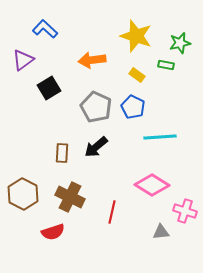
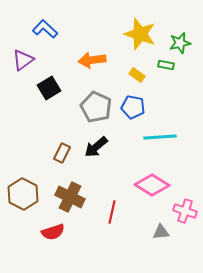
yellow star: moved 4 px right, 2 px up
blue pentagon: rotated 15 degrees counterclockwise
brown rectangle: rotated 24 degrees clockwise
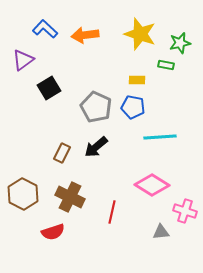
orange arrow: moved 7 px left, 25 px up
yellow rectangle: moved 5 px down; rotated 35 degrees counterclockwise
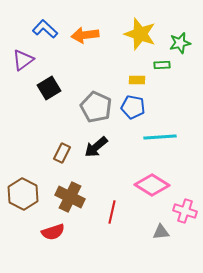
green rectangle: moved 4 px left; rotated 14 degrees counterclockwise
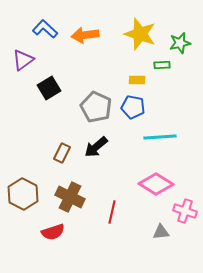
pink diamond: moved 4 px right, 1 px up
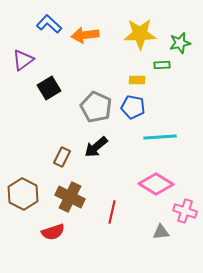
blue L-shape: moved 4 px right, 5 px up
yellow star: rotated 20 degrees counterclockwise
brown rectangle: moved 4 px down
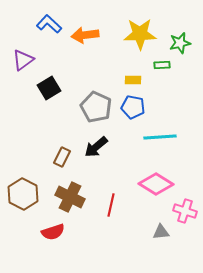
yellow rectangle: moved 4 px left
red line: moved 1 px left, 7 px up
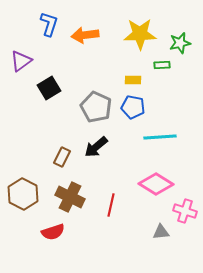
blue L-shape: rotated 65 degrees clockwise
purple triangle: moved 2 px left, 1 px down
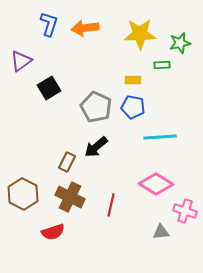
orange arrow: moved 7 px up
brown rectangle: moved 5 px right, 5 px down
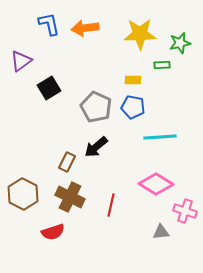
blue L-shape: rotated 30 degrees counterclockwise
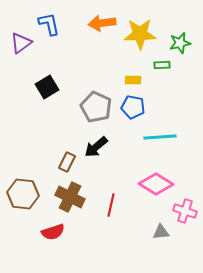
orange arrow: moved 17 px right, 5 px up
purple triangle: moved 18 px up
black square: moved 2 px left, 1 px up
brown hexagon: rotated 20 degrees counterclockwise
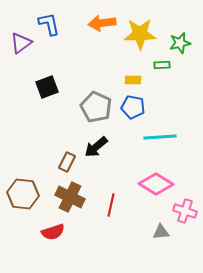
black square: rotated 10 degrees clockwise
